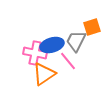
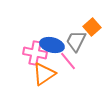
orange square: rotated 24 degrees counterclockwise
blue ellipse: rotated 30 degrees clockwise
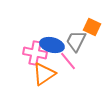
orange square: rotated 24 degrees counterclockwise
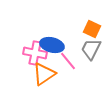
orange square: moved 2 px down
gray trapezoid: moved 15 px right, 8 px down
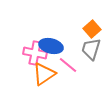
orange square: rotated 24 degrees clockwise
blue ellipse: moved 1 px left, 1 px down
gray trapezoid: rotated 10 degrees counterclockwise
pink line: moved 4 px down; rotated 12 degrees counterclockwise
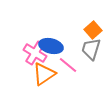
orange square: moved 1 px right, 1 px down
pink cross: rotated 20 degrees clockwise
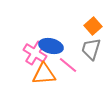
orange square: moved 4 px up
orange triangle: rotated 30 degrees clockwise
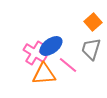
orange square: moved 4 px up
blue ellipse: rotated 50 degrees counterclockwise
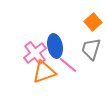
blue ellipse: moved 4 px right; rotated 65 degrees counterclockwise
pink cross: rotated 20 degrees clockwise
orange triangle: moved 2 px up; rotated 15 degrees counterclockwise
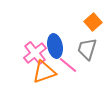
gray trapezoid: moved 4 px left
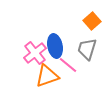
orange square: moved 1 px left, 1 px up
orange triangle: moved 3 px right, 4 px down
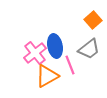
orange square: moved 1 px right, 1 px up
gray trapezoid: moved 2 px right; rotated 145 degrees counterclockwise
pink line: moved 2 px right; rotated 30 degrees clockwise
orange triangle: rotated 10 degrees counterclockwise
